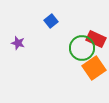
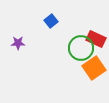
purple star: rotated 16 degrees counterclockwise
green circle: moved 1 px left
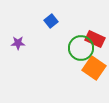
red rectangle: moved 1 px left
orange square: rotated 20 degrees counterclockwise
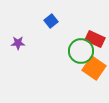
green circle: moved 3 px down
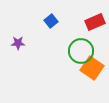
red rectangle: moved 17 px up; rotated 48 degrees counterclockwise
orange square: moved 2 px left
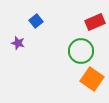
blue square: moved 15 px left
purple star: rotated 16 degrees clockwise
orange square: moved 11 px down
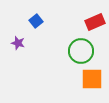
orange square: rotated 35 degrees counterclockwise
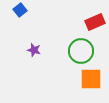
blue square: moved 16 px left, 11 px up
purple star: moved 16 px right, 7 px down
orange square: moved 1 px left
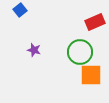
green circle: moved 1 px left, 1 px down
orange square: moved 4 px up
